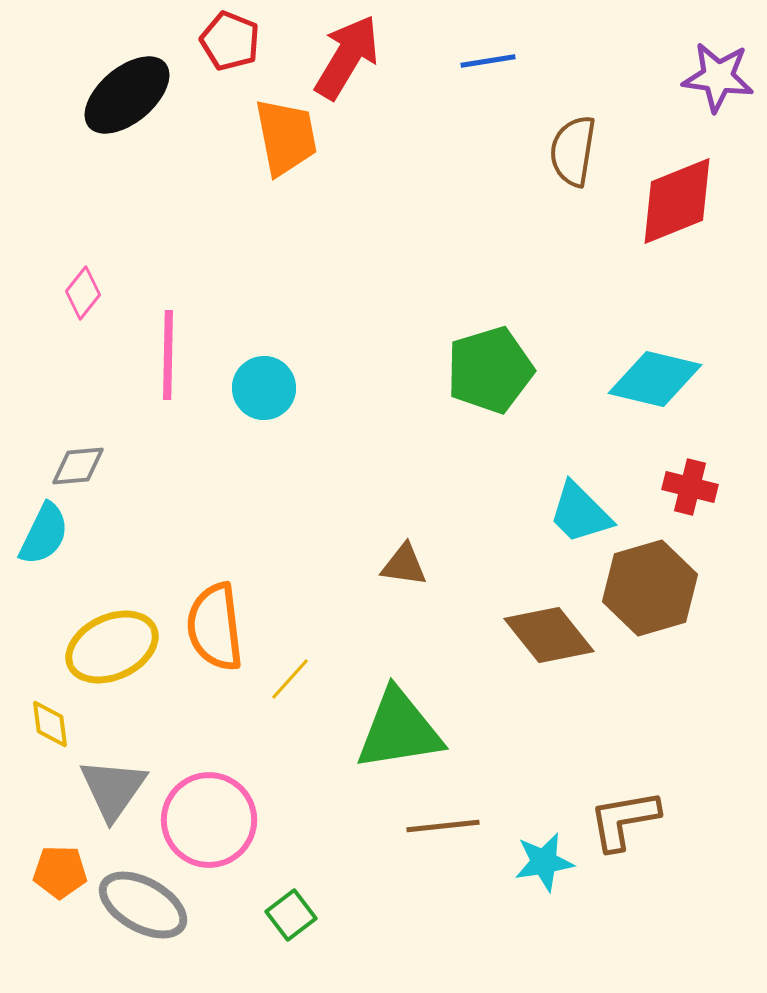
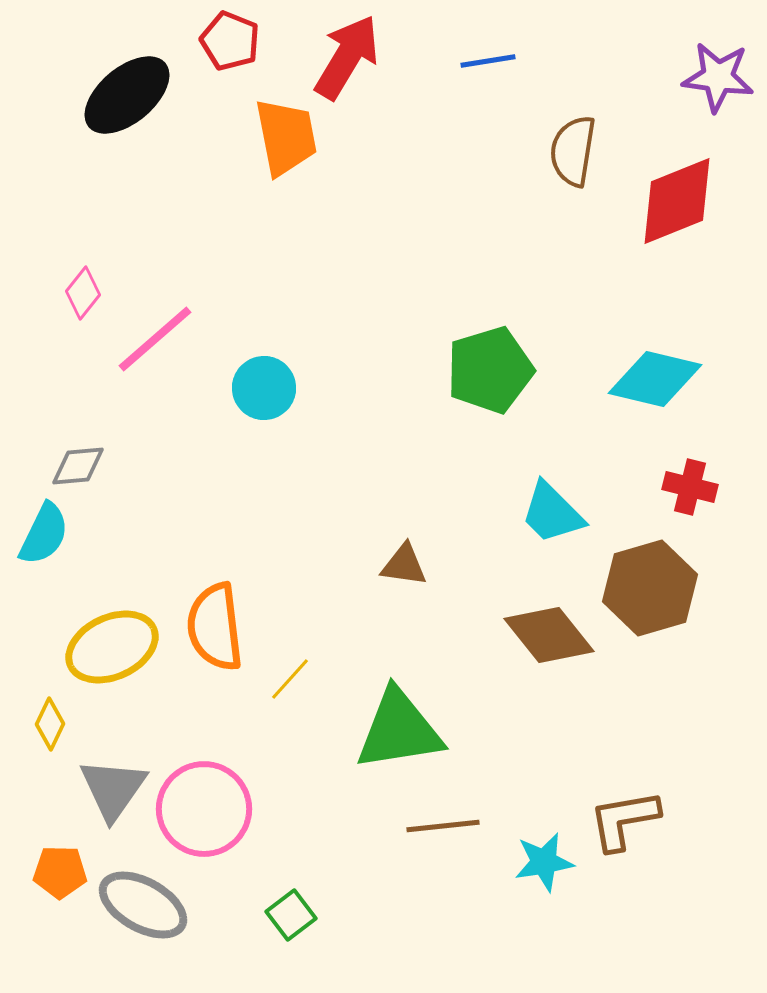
pink line: moved 13 px left, 16 px up; rotated 48 degrees clockwise
cyan trapezoid: moved 28 px left
yellow diamond: rotated 33 degrees clockwise
pink circle: moved 5 px left, 11 px up
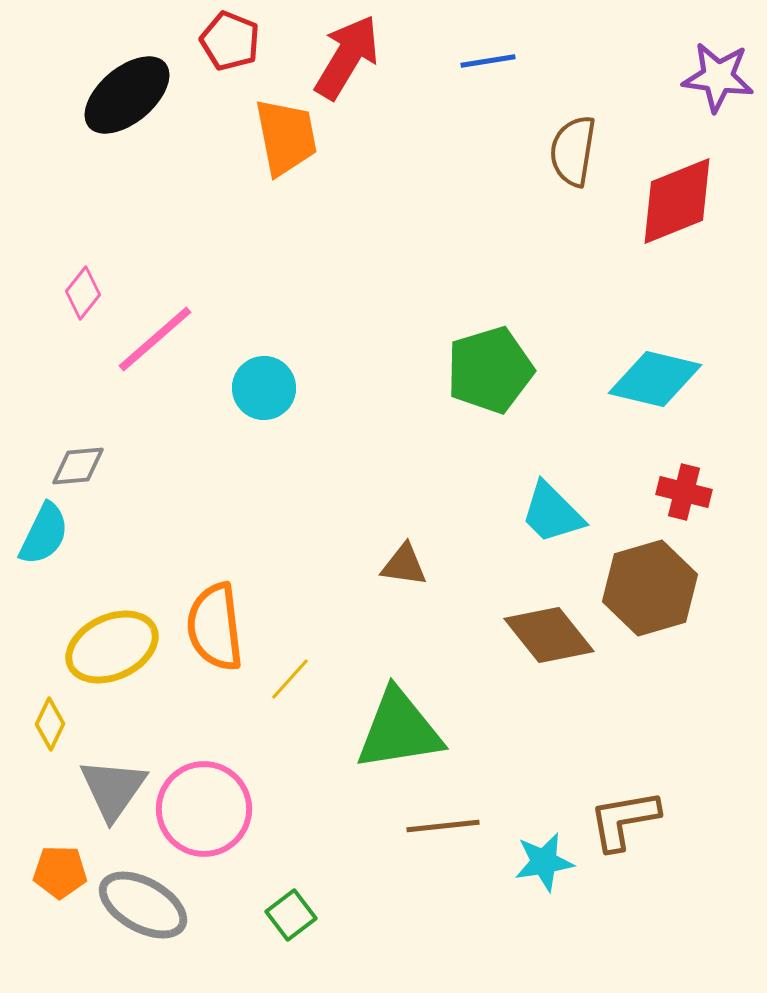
red cross: moved 6 px left, 5 px down
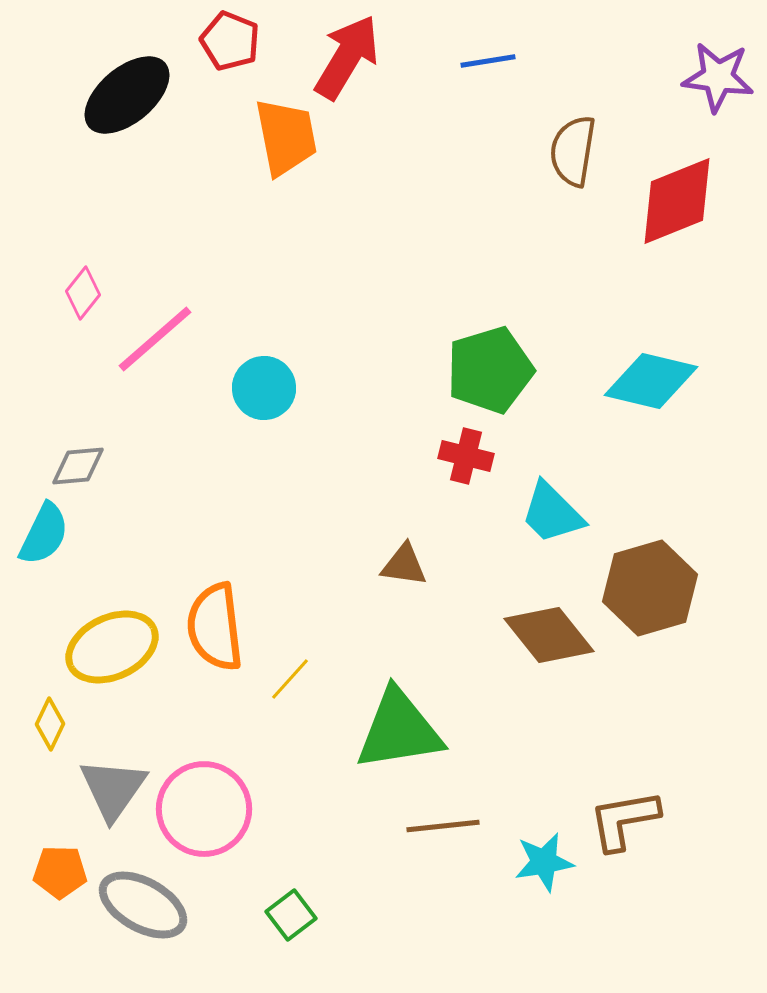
cyan diamond: moved 4 px left, 2 px down
red cross: moved 218 px left, 36 px up
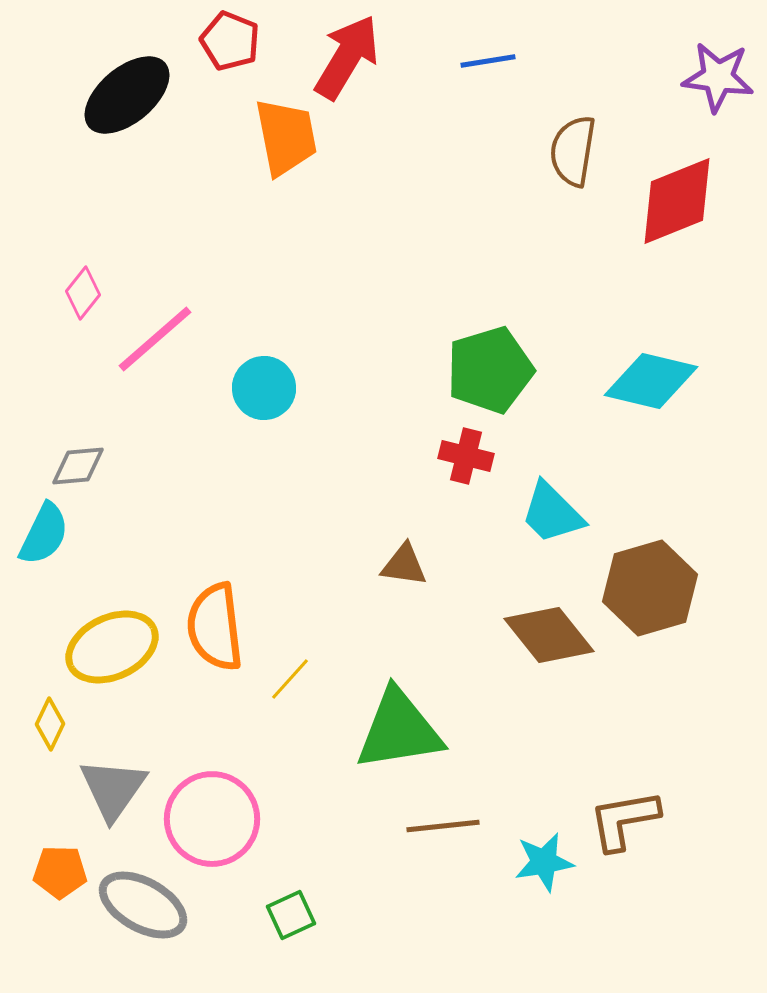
pink circle: moved 8 px right, 10 px down
green square: rotated 12 degrees clockwise
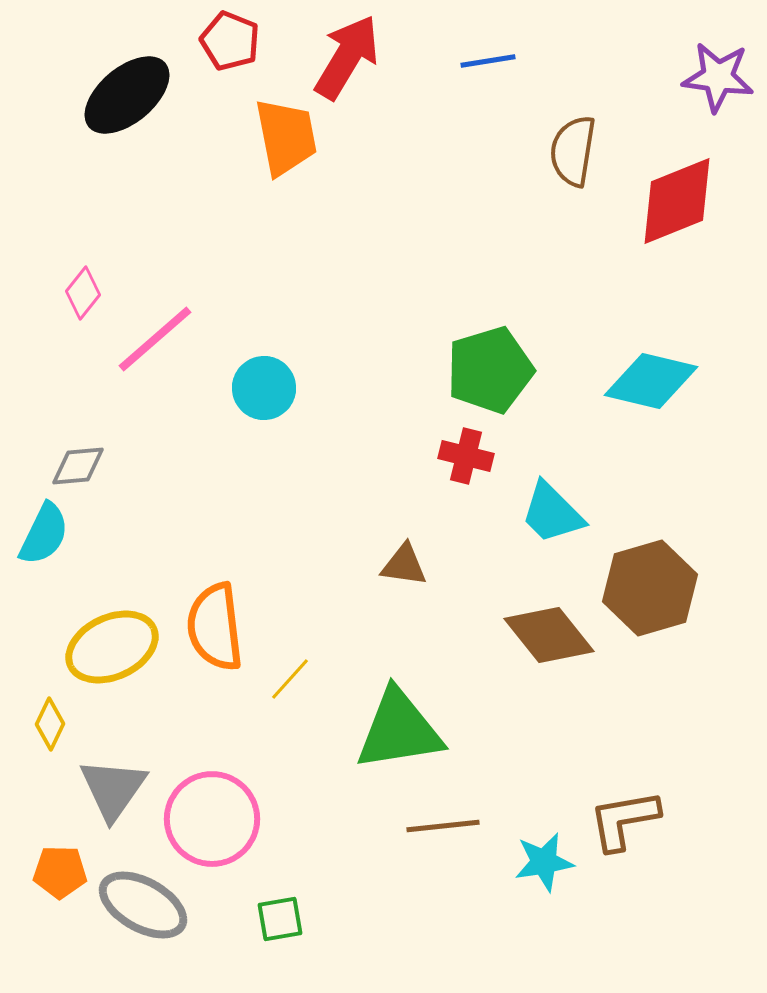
green square: moved 11 px left, 4 px down; rotated 15 degrees clockwise
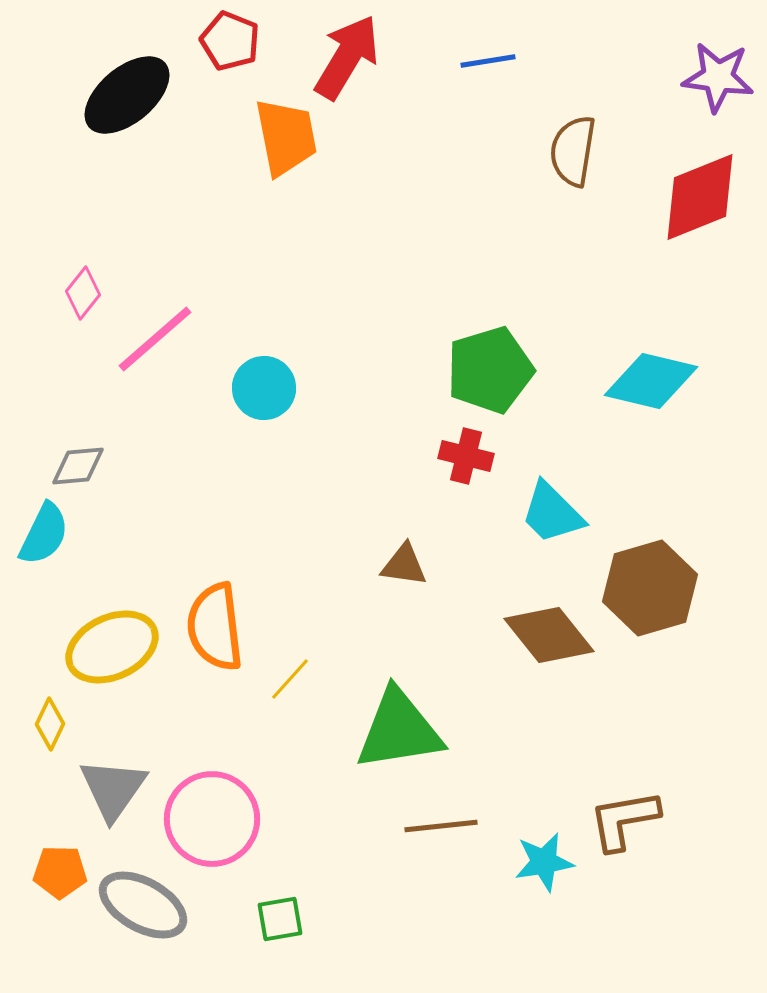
red diamond: moved 23 px right, 4 px up
brown line: moved 2 px left
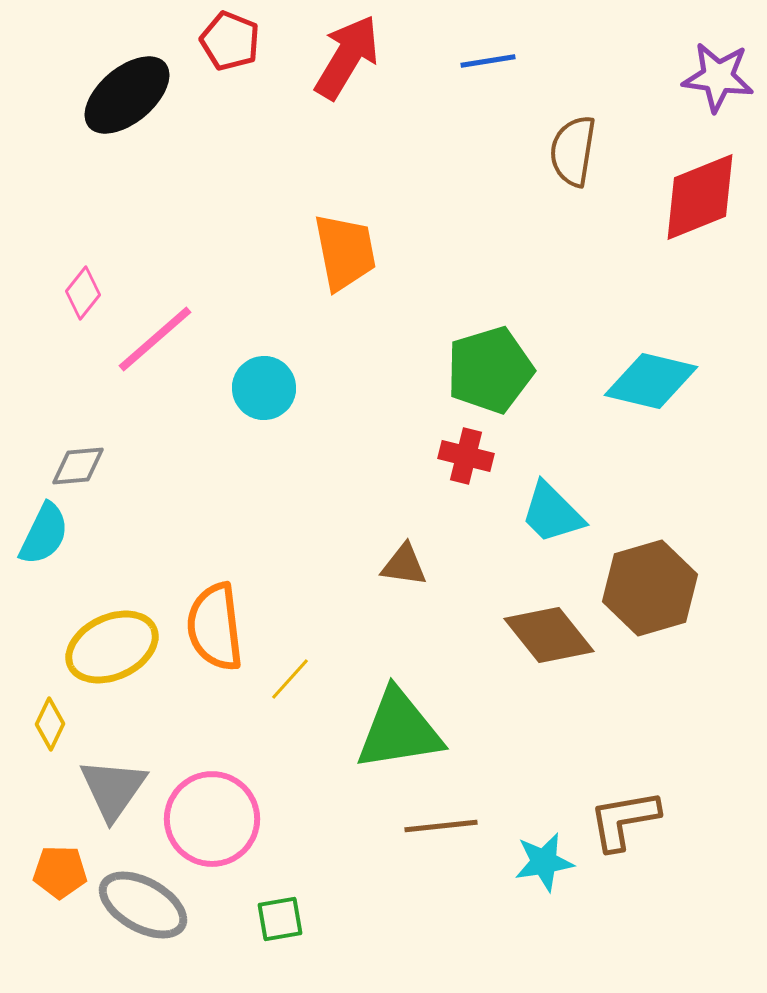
orange trapezoid: moved 59 px right, 115 px down
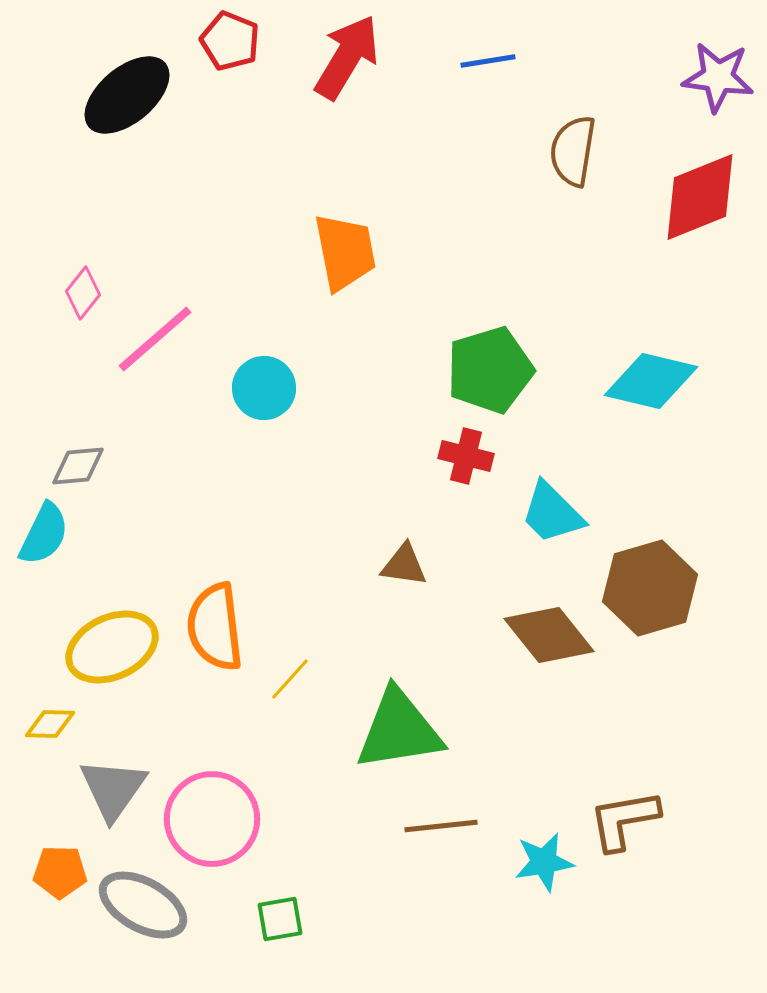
yellow diamond: rotated 66 degrees clockwise
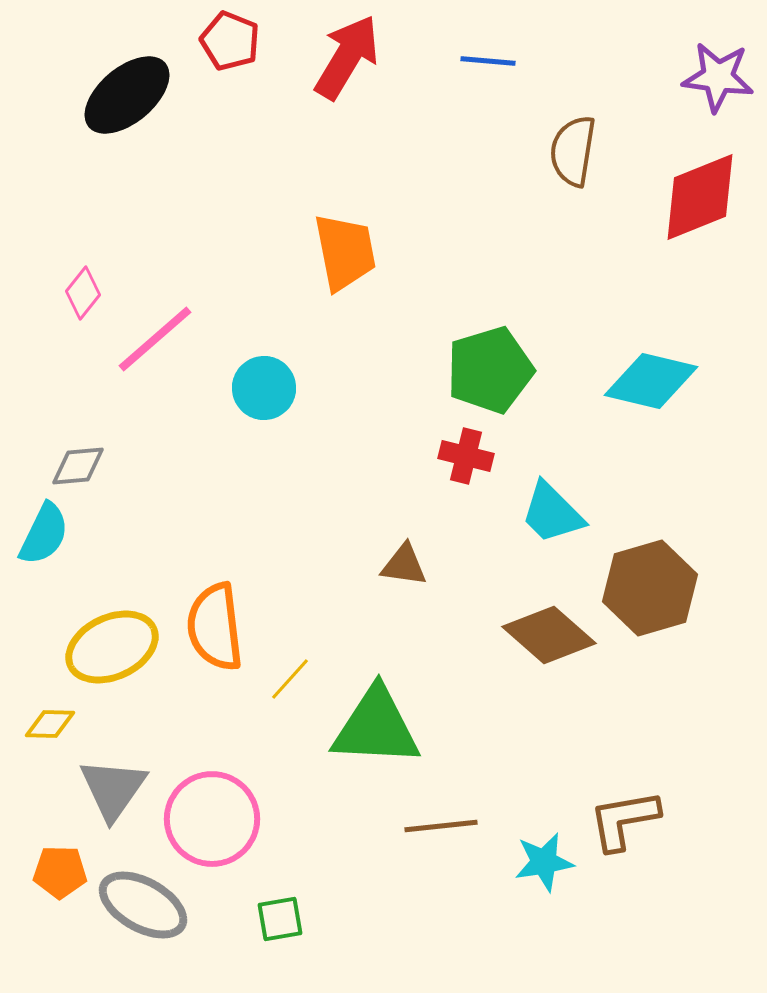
blue line: rotated 14 degrees clockwise
brown diamond: rotated 10 degrees counterclockwise
green triangle: moved 23 px left, 3 px up; rotated 12 degrees clockwise
